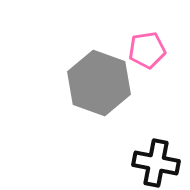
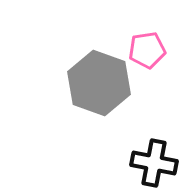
black cross: moved 2 px left
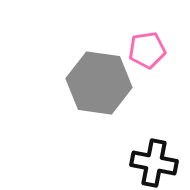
gray hexagon: rotated 12 degrees counterclockwise
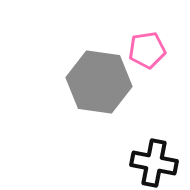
gray hexagon: moved 1 px up
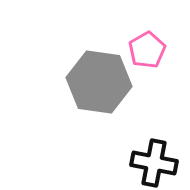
pink pentagon: rotated 21 degrees counterclockwise
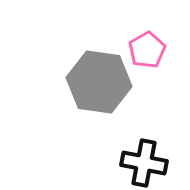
black cross: moved 10 px left
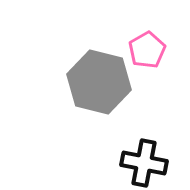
gray hexagon: rotated 6 degrees clockwise
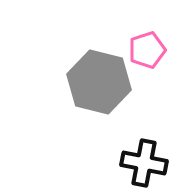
pink pentagon: rotated 12 degrees clockwise
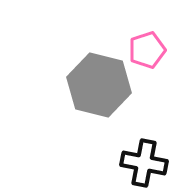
gray hexagon: moved 3 px down
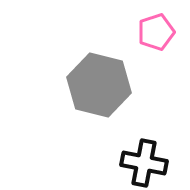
pink pentagon: moved 9 px right, 18 px up
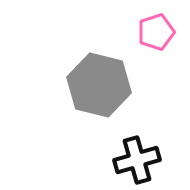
black cross: moved 7 px left, 3 px up; rotated 27 degrees counterclockwise
